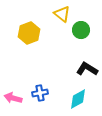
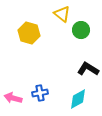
yellow hexagon: rotated 25 degrees counterclockwise
black L-shape: moved 1 px right
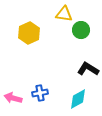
yellow triangle: moved 2 px right; rotated 30 degrees counterclockwise
yellow hexagon: rotated 20 degrees clockwise
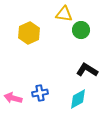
black L-shape: moved 1 px left, 1 px down
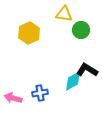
cyan diamond: moved 5 px left, 18 px up
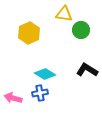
cyan diamond: moved 28 px left, 7 px up; rotated 60 degrees clockwise
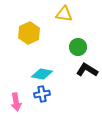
green circle: moved 3 px left, 17 px down
cyan diamond: moved 3 px left; rotated 20 degrees counterclockwise
blue cross: moved 2 px right, 1 px down
pink arrow: moved 3 px right, 4 px down; rotated 114 degrees counterclockwise
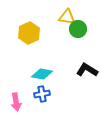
yellow triangle: moved 3 px right, 3 px down
green circle: moved 18 px up
